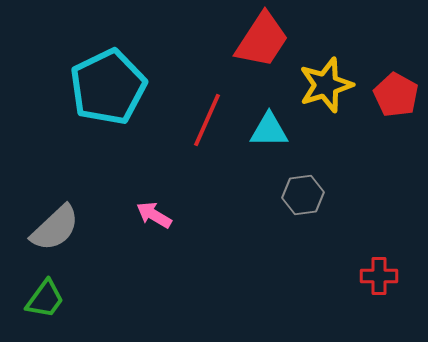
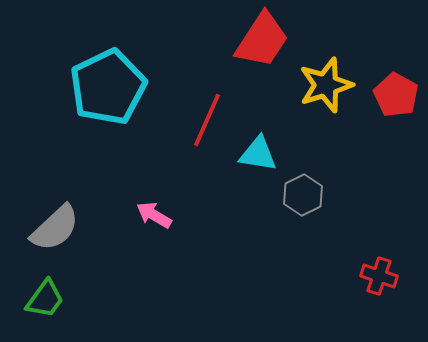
cyan triangle: moved 11 px left, 24 px down; rotated 9 degrees clockwise
gray hexagon: rotated 18 degrees counterclockwise
red cross: rotated 18 degrees clockwise
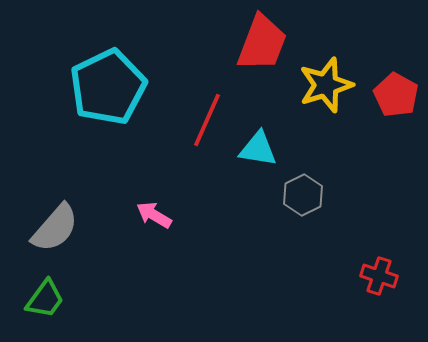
red trapezoid: moved 3 px down; rotated 12 degrees counterclockwise
cyan triangle: moved 5 px up
gray semicircle: rotated 6 degrees counterclockwise
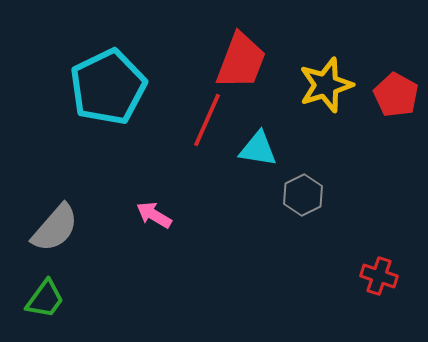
red trapezoid: moved 21 px left, 18 px down
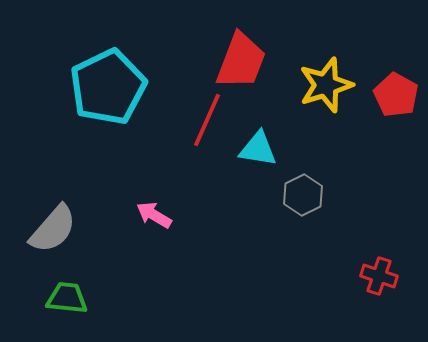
gray semicircle: moved 2 px left, 1 px down
green trapezoid: moved 22 px right, 1 px up; rotated 120 degrees counterclockwise
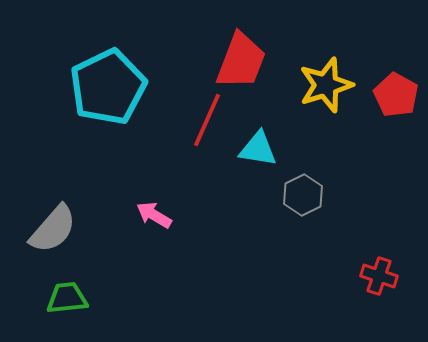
green trapezoid: rotated 12 degrees counterclockwise
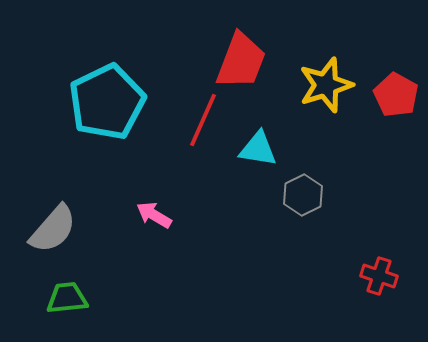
cyan pentagon: moved 1 px left, 15 px down
red line: moved 4 px left
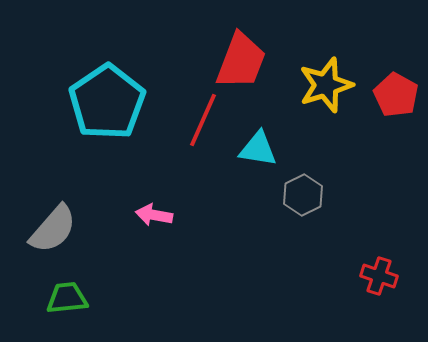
cyan pentagon: rotated 8 degrees counterclockwise
pink arrow: rotated 21 degrees counterclockwise
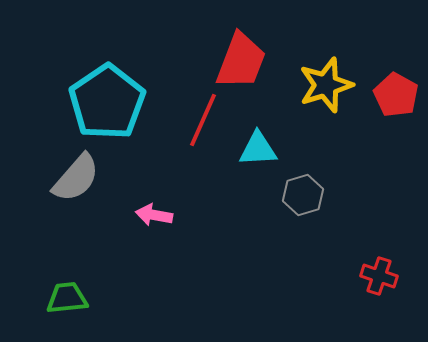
cyan triangle: rotated 12 degrees counterclockwise
gray hexagon: rotated 9 degrees clockwise
gray semicircle: moved 23 px right, 51 px up
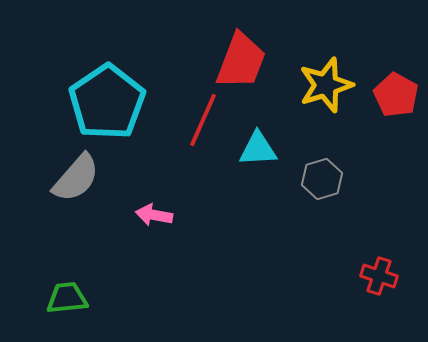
gray hexagon: moved 19 px right, 16 px up
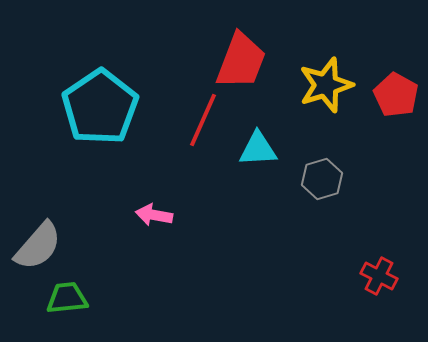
cyan pentagon: moved 7 px left, 5 px down
gray semicircle: moved 38 px left, 68 px down
red cross: rotated 9 degrees clockwise
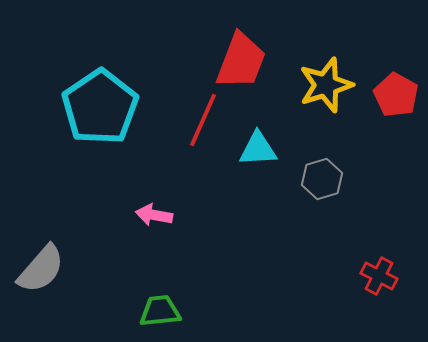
gray semicircle: moved 3 px right, 23 px down
green trapezoid: moved 93 px right, 13 px down
